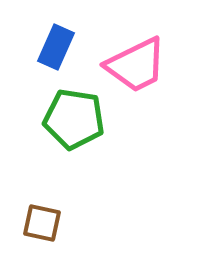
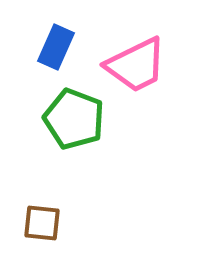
green pentagon: rotated 12 degrees clockwise
brown square: rotated 6 degrees counterclockwise
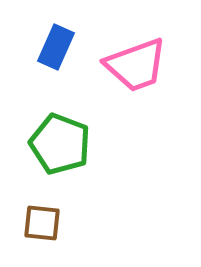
pink trapezoid: rotated 6 degrees clockwise
green pentagon: moved 14 px left, 25 px down
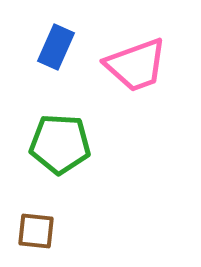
green pentagon: rotated 18 degrees counterclockwise
brown square: moved 6 px left, 8 px down
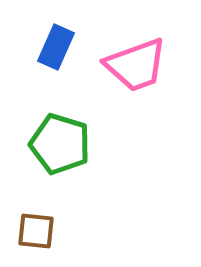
green pentagon: rotated 14 degrees clockwise
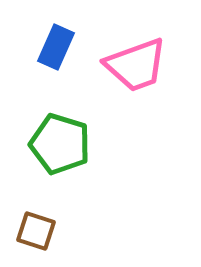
brown square: rotated 12 degrees clockwise
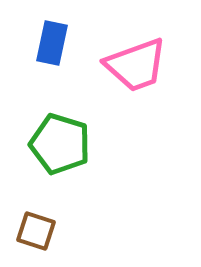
blue rectangle: moved 4 px left, 4 px up; rotated 12 degrees counterclockwise
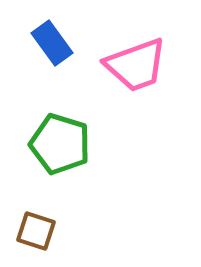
blue rectangle: rotated 48 degrees counterclockwise
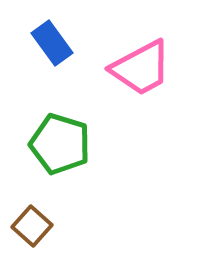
pink trapezoid: moved 5 px right, 3 px down; rotated 8 degrees counterclockwise
brown square: moved 4 px left, 5 px up; rotated 24 degrees clockwise
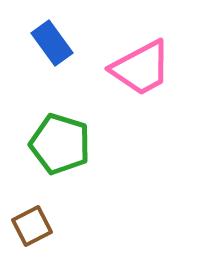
brown square: rotated 21 degrees clockwise
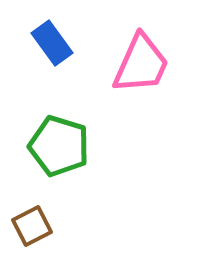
pink trapezoid: moved 4 px up; rotated 38 degrees counterclockwise
green pentagon: moved 1 px left, 2 px down
